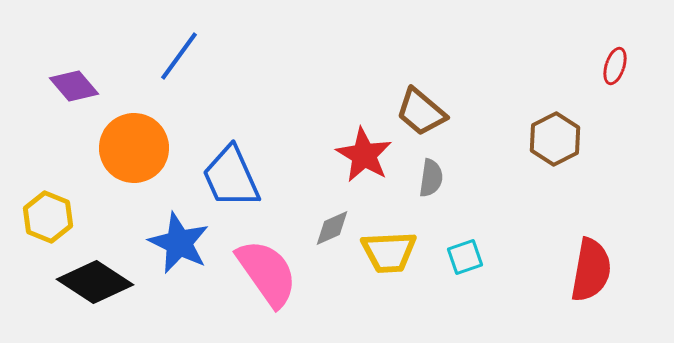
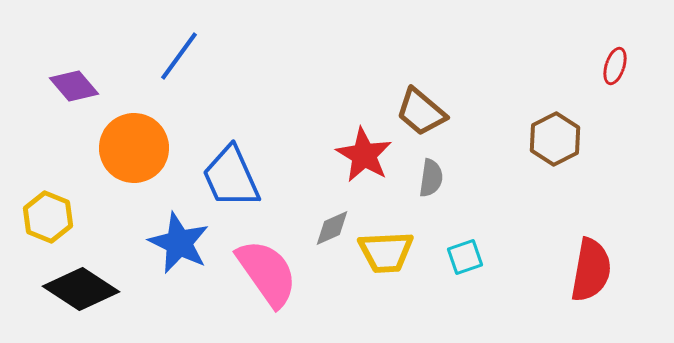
yellow trapezoid: moved 3 px left
black diamond: moved 14 px left, 7 px down
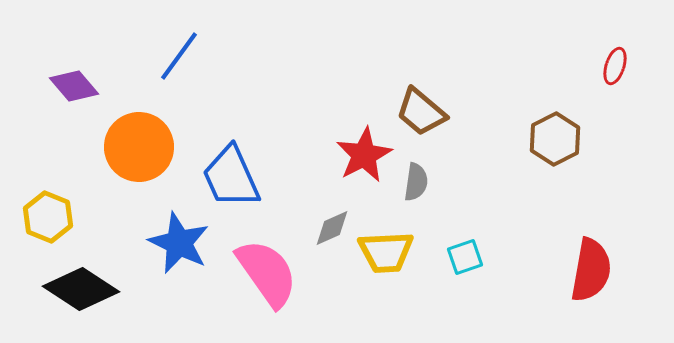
orange circle: moved 5 px right, 1 px up
red star: rotated 14 degrees clockwise
gray semicircle: moved 15 px left, 4 px down
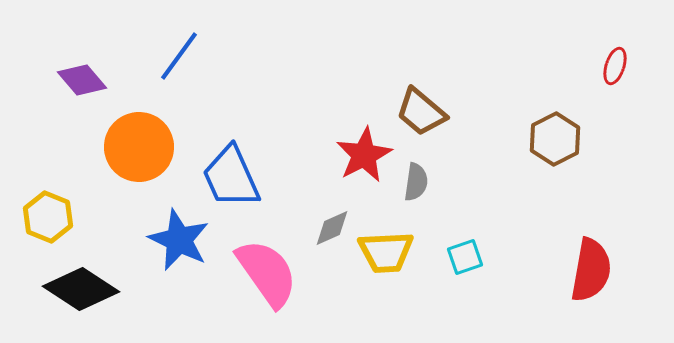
purple diamond: moved 8 px right, 6 px up
blue star: moved 3 px up
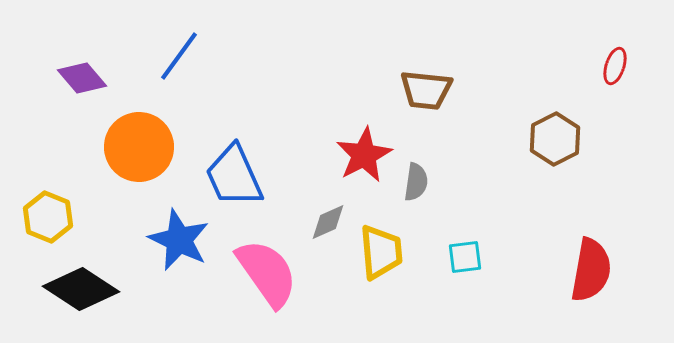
purple diamond: moved 2 px up
brown trapezoid: moved 5 px right, 22 px up; rotated 34 degrees counterclockwise
blue trapezoid: moved 3 px right, 1 px up
gray diamond: moved 4 px left, 6 px up
yellow trapezoid: moved 5 px left; rotated 92 degrees counterclockwise
cyan square: rotated 12 degrees clockwise
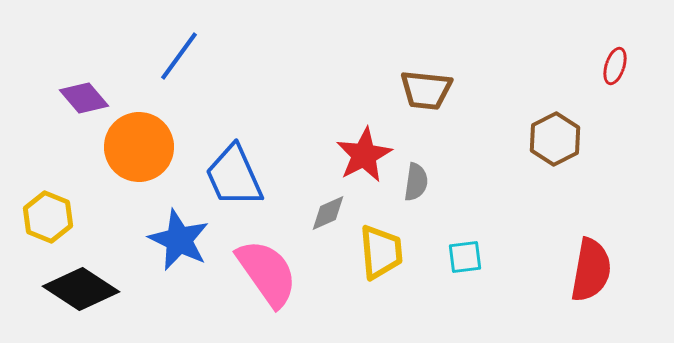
purple diamond: moved 2 px right, 20 px down
gray diamond: moved 9 px up
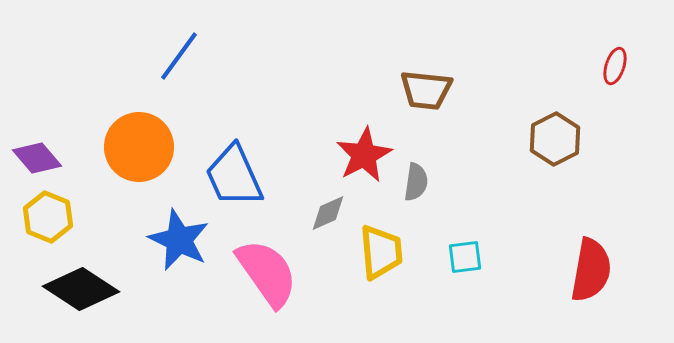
purple diamond: moved 47 px left, 60 px down
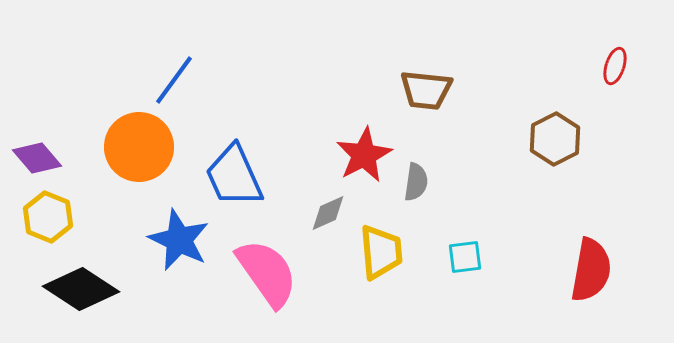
blue line: moved 5 px left, 24 px down
